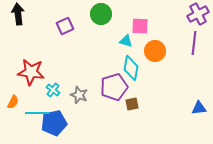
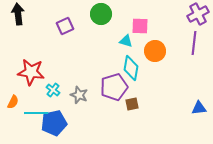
cyan line: moved 1 px left
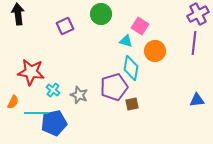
pink square: rotated 30 degrees clockwise
blue triangle: moved 2 px left, 8 px up
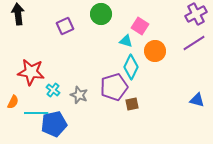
purple cross: moved 2 px left
purple line: rotated 50 degrees clockwise
cyan diamond: moved 1 px up; rotated 15 degrees clockwise
blue triangle: rotated 21 degrees clockwise
blue pentagon: moved 1 px down
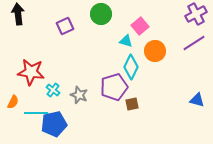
pink square: rotated 18 degrees clockwise
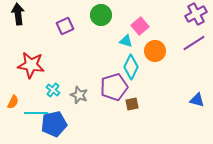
green circle: moved 1 px down
red star: moved 7 px up
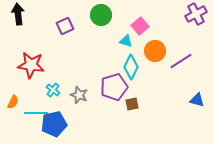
purple line: moved 13 px left, 18 px down
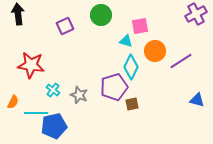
pink square: rotated 30 degrees clockwise
blue pentagon: moved 2 px down
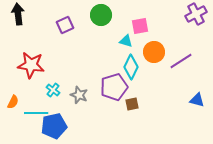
purple square: moved 1 px up
orange circle: moved 1 px left, 1 px down
